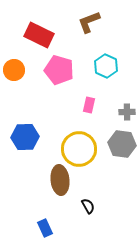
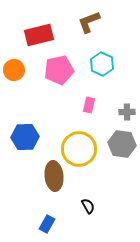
red rectangle: rotated 40 degrees counterclockwise
cyan hexagon: moved 4 px left, 2 px up
pink pentagon: rotated 28 degrees counterclockwise
brown ellipse: moved 6 px left, 4 px up
blue rectangle: moved 2 px right, 4 px up; rotated 54 degrees clockwise
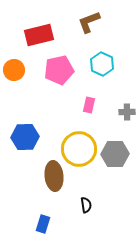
gray hexagon: moved 7 px left, 10 px down; rotated 8 degrees counterclockwise
black semicircle: moved 2 px left, 1 px up; rotated 21 degrees clockwise
blue rectangle: moved 4 px left; rotated 12 degrees counterclockwise
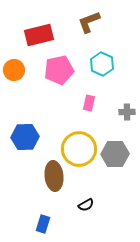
pink rectangle: moved 2 px up
black semicircle: rotated 70 degrees clockwise
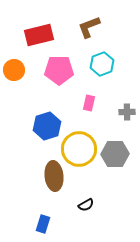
brown L-shape: moved 5 px down
cyan hexagon: rotated 15 degrees clockwise
pink pentagon: rotated 12 degrees clockwise
blue hexagon: moved 22 px right, 11 px up; rotated 16 degrees counterclockwise
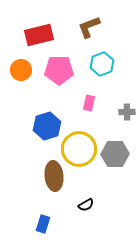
orange circle: moved 7 px right
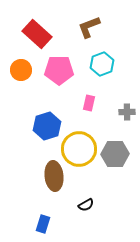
red rectangle: moved 2 px left, 1 px up; rotated 56 degrees clockwise
